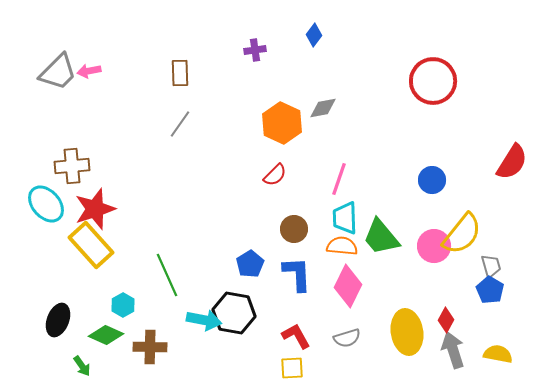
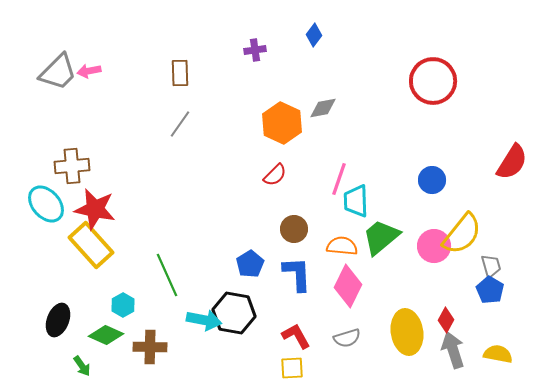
red star at (95, 209): rotated 30 degrees clockwise
cyan trapezoid at (345, 218): moved 11 px right, 17 px up
green trapezoid at (381, 237): rotated 90 degrees clockwise
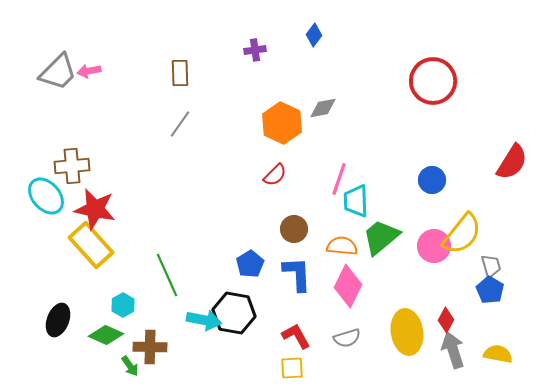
cyan ellipse at (46, 204): moved 8 px up
green arrow at (82, 366): moved 48 px right
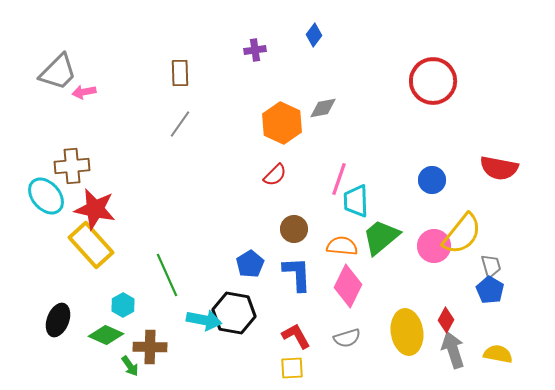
pink arrow at (89, 71): moved 5 px left, 21 px down
red semicircle at (512, 162): moved 13 px left, 6 px down; rotated 69 degrees clockwise
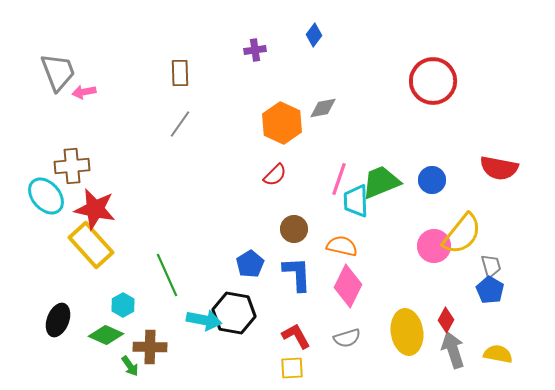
gray trapezoid at (58, 72): rotated 66 degrees counterclockwise
green trapezoid at (381, 237): moved 55 px up; rotated 18 degrees clockwise
orange semicircle at (342, 246): rotated 8 degrees clockwise
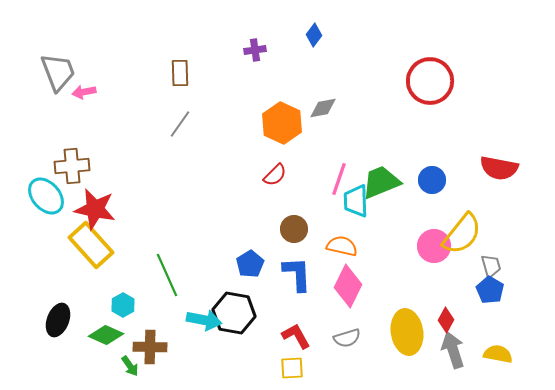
red circle at (433, 81): moved 3 px left
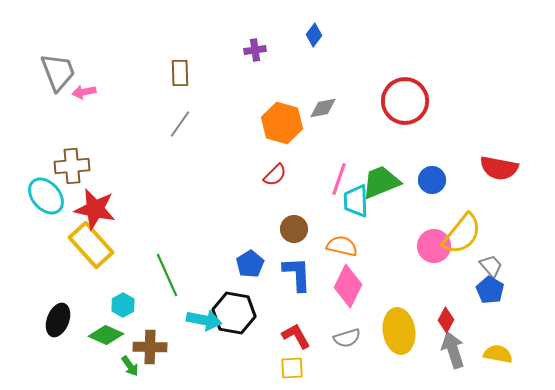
red circle at (430, 81): moved 25 px left, 20 px down
orange hexagon at (282, 123): rotated 9 degrees counterclockwise
gray trapezoid at (491, 266): rotated 25 degrees counterclockwise
yellow ellipse at (407, 332): moved 8 px left, 1 px up
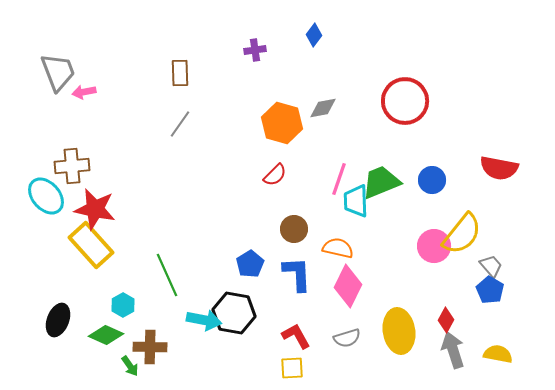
orange semicircle at (342, 246): moved 4 px left, 2 px down
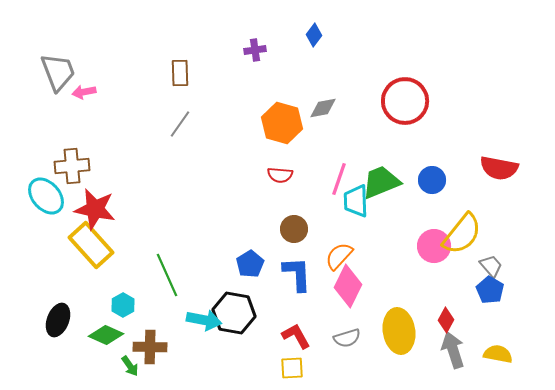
red semicircle at (275, 175): moved 5 px right; rotated 50 degrees clockwise
orange semicircle at (338, 248): moved 1 px right, 8 px down; rotated 60 degrees counterclockwise
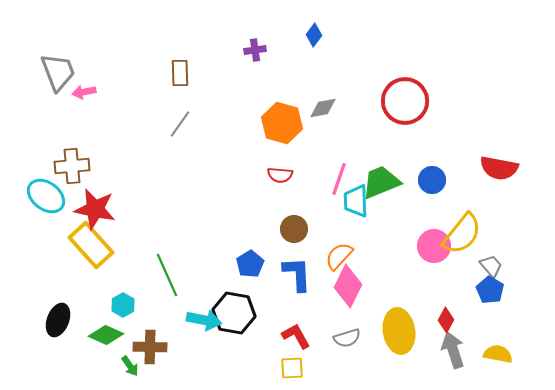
cyan ellipse at (46, 196): rotated 12 degrees counterclockwise
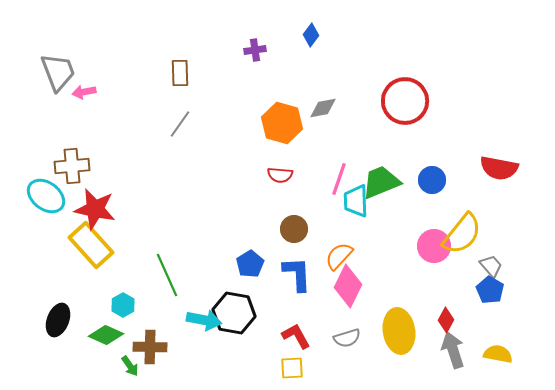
blue diamond at (314, 35): moved 3 px left
